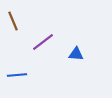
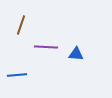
brown line: moved 8 px right, 4 px down; rotated 42 degrees clockwise
purple line: moved 3 px right, 5 px down; rotated 40 degrees clockwise
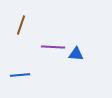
purple line: moved 7 px right
blue line: moved 3 px right
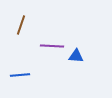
purple line: moved 1 px left, 1 px up
blue triangle: moved 2 px down
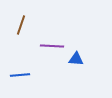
blue triangle: moved 3 px down
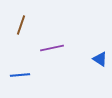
purple line: moved 2 px down; rotated 15 degrees counterclockwise
blue triangle: moved 24 px right; rotated 28 degrees clockwise
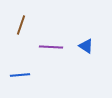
purple line: moved 1 px left, 1 px up; rotated 15 degrees clockwise
blue triangle: moved 14 px left, 13 px up
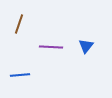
brown line: moved 2 px left, 1 px up
blue triangle: rotated 35 degrees clockwise
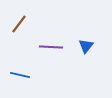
brown line: rotated 18 degrees clockwise
blue line: rotated 18 degrees clockwise
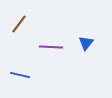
blue triangle: moved 3 px up
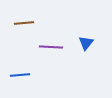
brown line: moved 5 px right, 1 px up; rotated 48 degrees clockwise
blue line: rotated 18 degrees counterclockwise
